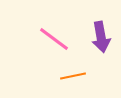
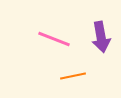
pink line: rotated 16 degrees counterclockwise
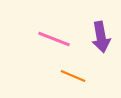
orange line: rotated 35 degrees clockwise
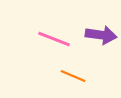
purple arrow: moved 2 px up; rotated 72 degrees counterclockwise
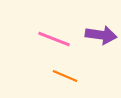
orange line: moved 8 px left
